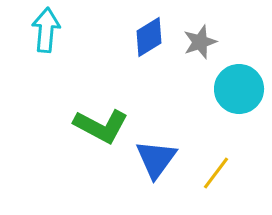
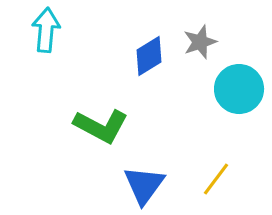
blue diamond: moved 19 px down
blue triangle: moved 12 px left, 26 px down
yellow line: moved 6 px down
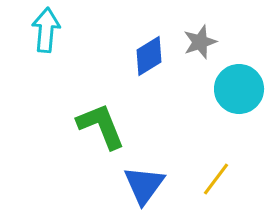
green L-shape: rotated 140 degrees counterclockwise
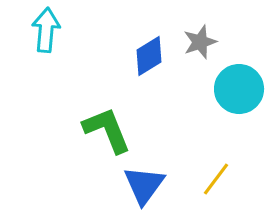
green L-shape: moved 6 px right, 4 px down
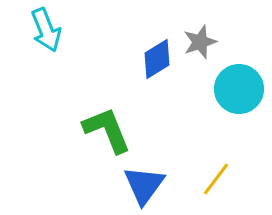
cyan arrow: rotated 153 degrees clockwise
blue diamond: moved 8 px right, 3 px down
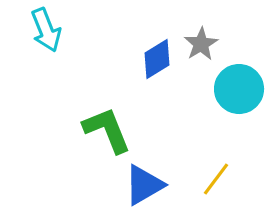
gray star: moved 1 px right, 2 px down; rotated 12 degrees counterclockwise
blue triangle: rotated 24 degrees clockwise
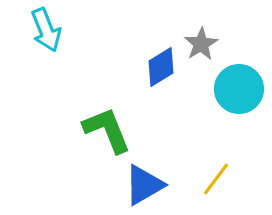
blue diamond: moved 4 px right, 8 px down
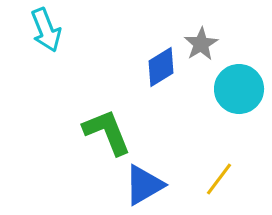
green L-shape: moved 2 px down
yellow line: moved 3 px right
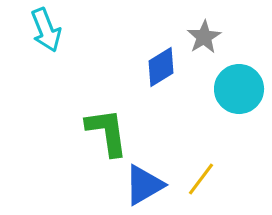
gray star: moved 3 px right, 7 px up
green L-shape: rotated 14 degrees clockwise
yellow line: moved 18 px left
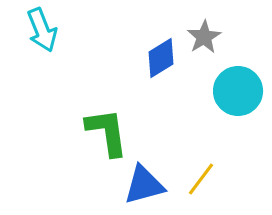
cyan arrow: moved 4 px left
blue diamond: moved 9 px up
cyan circle: moved 1 px left, 2 px down
blue triangle: rotated 15 degrees clockwise
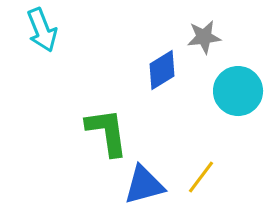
gray star: rotated 24 degrees clockwise
blue diamond: moved 1 px right, 12 px down
yellow line: moved 2 px up
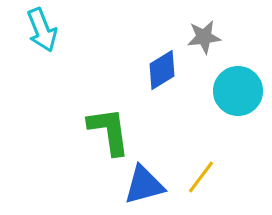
green L-shape: moved 2 px right, 1 px up
